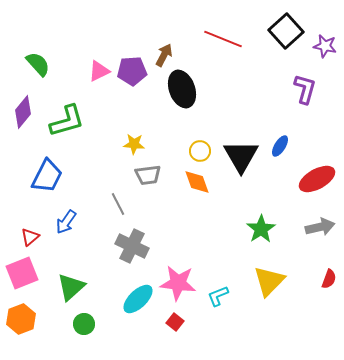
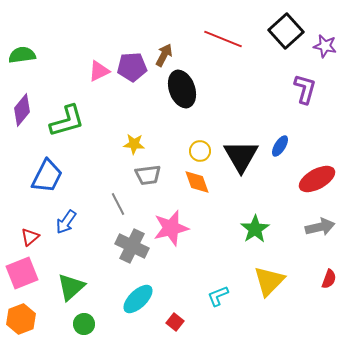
green semicircle: moved 16 px left, 9 px up; rotated 56 degrees counterclockwise
purple pentagon: moved 4 px up
purple diamond: moved 1 px left, 2 px up
green star: moved 6 px left
pink star: moved 7 px left, 55 px up; rotated 21 degrees counterclockwise
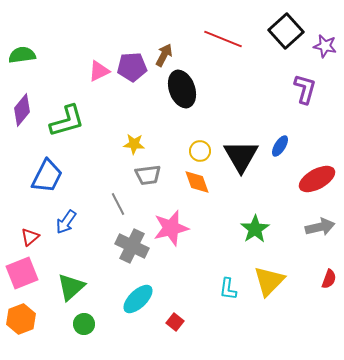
cyan L-shape: moved 10 px right, 7 px up; rotated 60 degrees counterclockwise
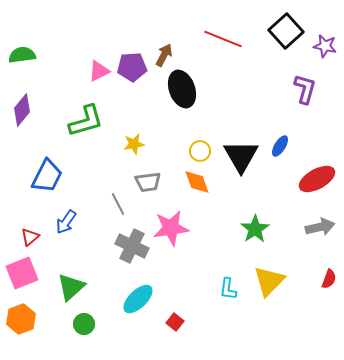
green L-shape: moved 19 px right
yellow star: rotated 15 degrees counterclockwise
gray trapezoid: moved 7 px down
pink star: rotated 6 degrees clockwise
